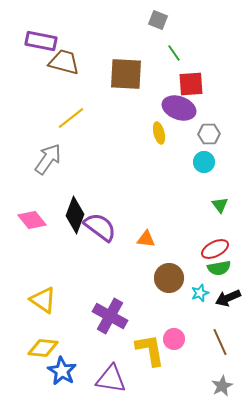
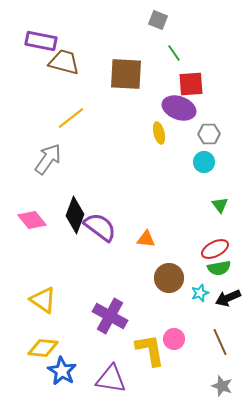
gray star: rotated 25 degrees counterclockwise
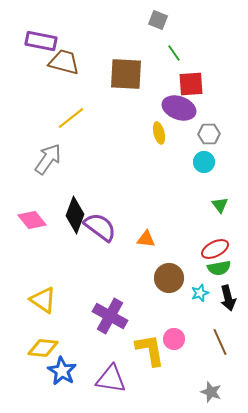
black arrow: rotated 80 degrees counterclockwise
gray star: moved 11 px left, 6 px down
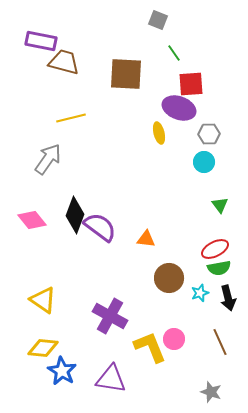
yellow line: rotated 24 degrees clockwise
yellow L-shape: moved 3 px up; rotated 12 degrees counterclockwise
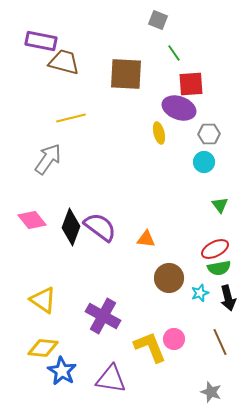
black diamond: moved 4 px left, 12 px down
purple cross: moved 7 px left
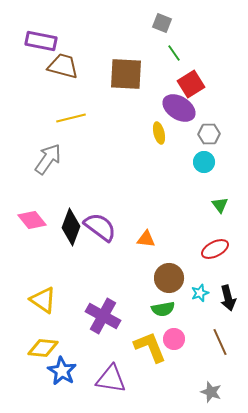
gray square: moved 4 px right, 3 px down
brown trapezoid: moved 1 px left, 4 px down
red square: rotated 28 degrees counterclockwise
purple ellipse: rotated 12 degrees clockwise
green semicircle: moved 56 px left, 41 px down
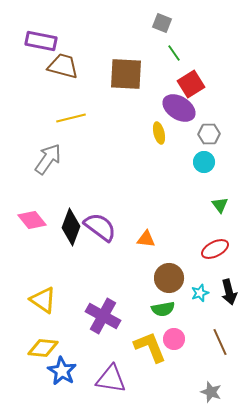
black arrow: moved 1 px right, 6 px up
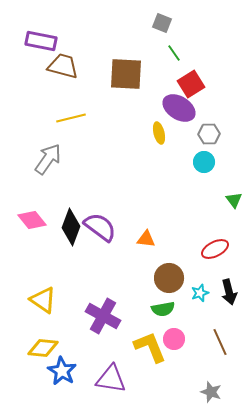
green triangle: moved 14 px right, 5 px up
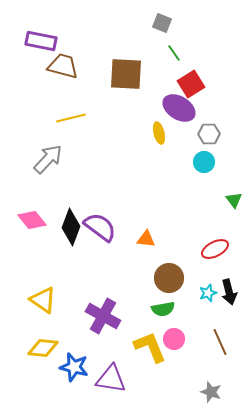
gray arrow: rotated 8 degrees clockwise
cyan star: moved 8 px right
blue star: moved 12 px right, 4 px up; rotated 16 degrees counterclockwise
